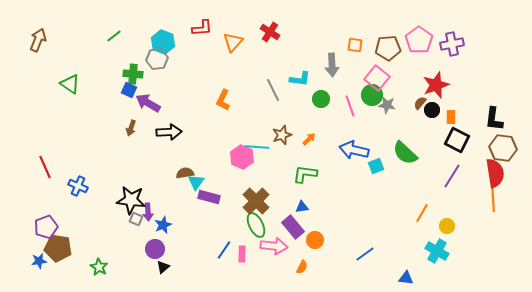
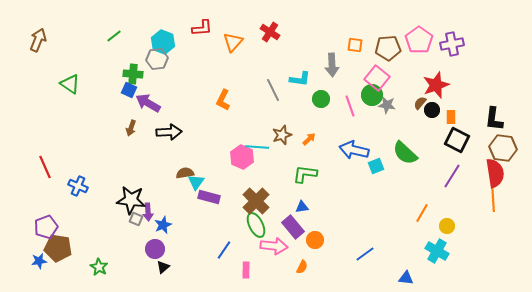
pink rectangle at (242, 254): moved 4 px right, 16 px down
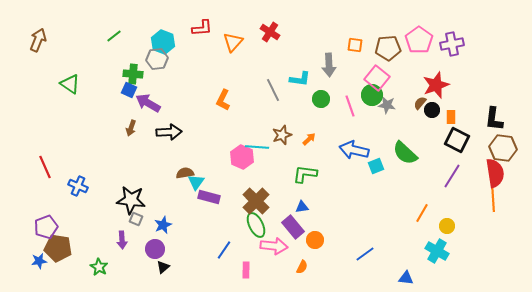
gray arrow at (332, 65): moved 3 px left
purple arrow at (148, 212): moved 26 px left, 28 px down
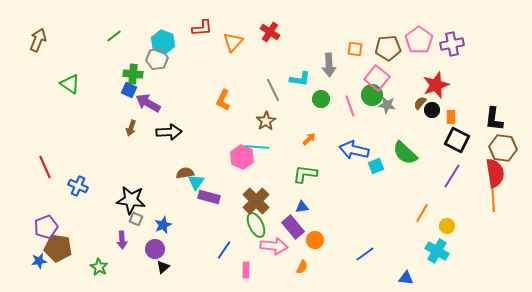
orange square at (355, 45): moved 4 px down
brown star at (282, 135): moved 16 px left, 14 px up; rotated 12 degrees counterclockwise
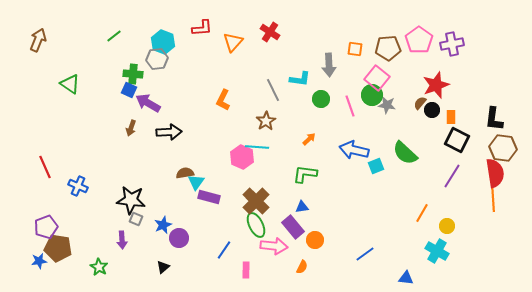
purple circle at (155, 249): moved 24 px right, 11 px up
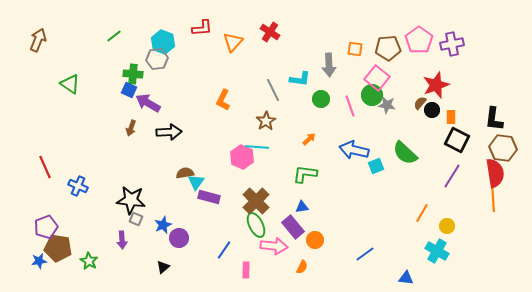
green star at (99, 267): moved 10 px left, 6 px up
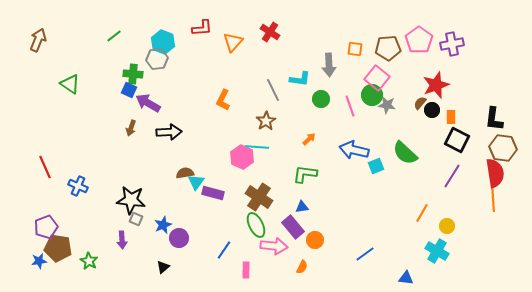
purple rectangle at (209, 197): moved 4 px right, 4 px up
brown cross at (256, 201): moved 3 px right, 4 px up; rotated 12 degrees counterclockwise
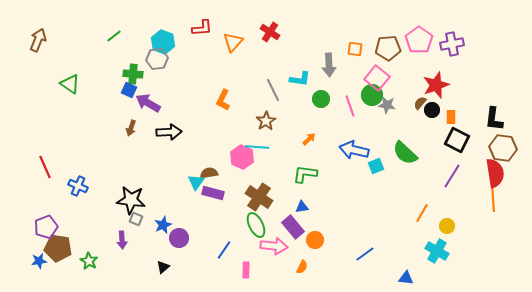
brown semicircle at (185, 173): moved 24 px right
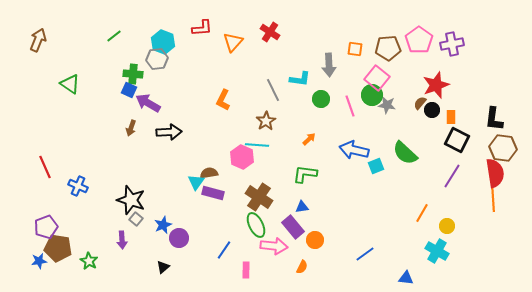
cyan line at (257, 147): moved 2 px up
black star at (131, 200): rotated 12 degrees clockwise
gray square at (136, 219): rotated 16 degrees clockwise
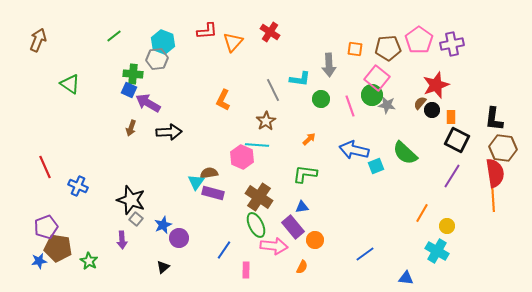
red L-shape at (202, 28): moved 5 px right, 3 px down
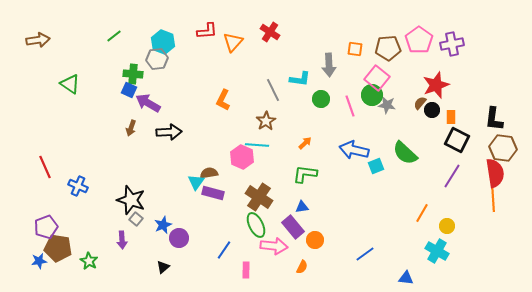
brown arrow at (38, 40): rotated 60 degrees clockwise
orange arrow at (309, 139): moved 4 px left, 4 px down
